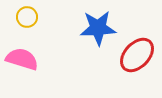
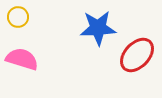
yellow circle: moved 9 px left
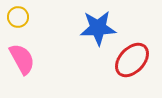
red ellipse: moved 5 px left, 5 px down
pink semicircle: rotated 44 degrees clockwise
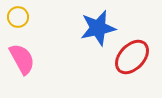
blue star: rotated 9 degrees counterclockwise
red ellipse: moved 3 px up
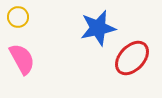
red ellipse: moved 1 px down
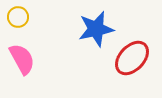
blue star: moved 2 px left, 1 px down
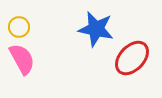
yellow circle: moved 1 px right, 10 px down
blue star: rotated 24 degrees clockwise
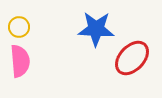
blue star: rotated 9 degrees counterclockwise
pink semicircle: moved 2 px left, 2 px down; rotated 24 degrees clockwise
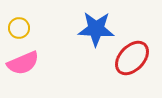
yellow circle: moved 1 px down
pink semicircle: moved 3 px right, 2 px down; rotated 72 degrees clockwise
